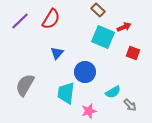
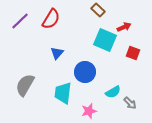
cyan square: moved 2 px right, 3 px down
cyan trapezoid: moved 3 px left
gray arrow: moved 2 px up
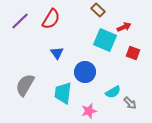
blue triangle: rotated 16 degrees counterclockwise
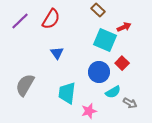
red square: moved 11 px left, 10 px down; rotated 24 degrees clockwise
blue circle: moved 14 px right
cyan trapezoid: moved 4 px right
gray arrow: rotated 16 degrees counterclockwise
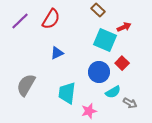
blue triangle: rotated 40 degrees clockwise
gray semicircle: moved 1 px right
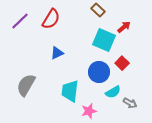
red arrow: rotated 16 degrees counterclockwise
cyan square: moved 1 px left
cyan trapezoid: moved 3 px right, 2 px up
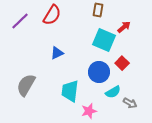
brown rectangle: rotated 56 degrees clockwise
red semicircle: moved 1 px right, 4 px up
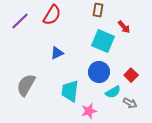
red arrow: rotated 88 degrees clockwise
cyan square: moved 1 px left, 1 px down
red square: moved 9 px right, 12 px down
